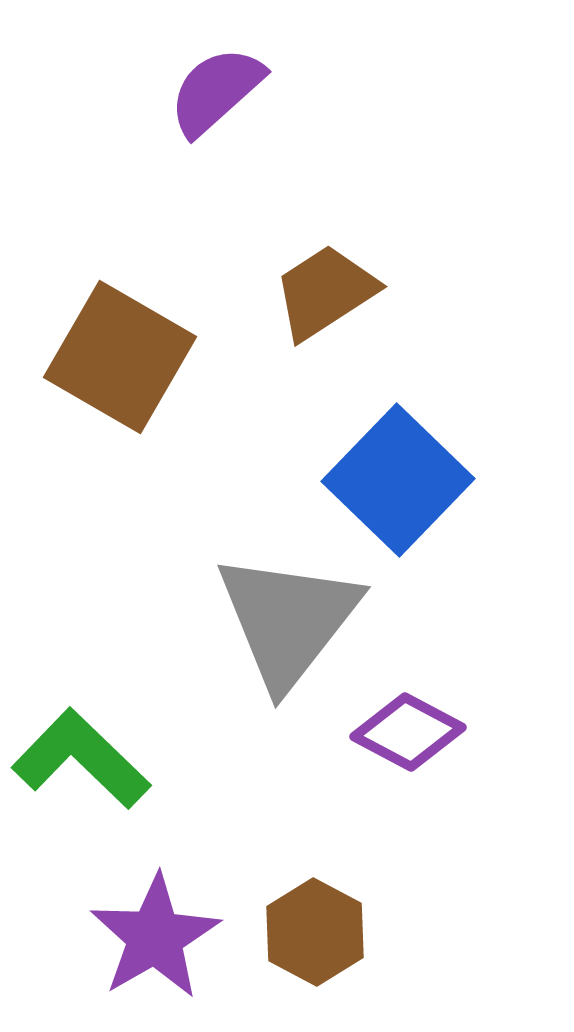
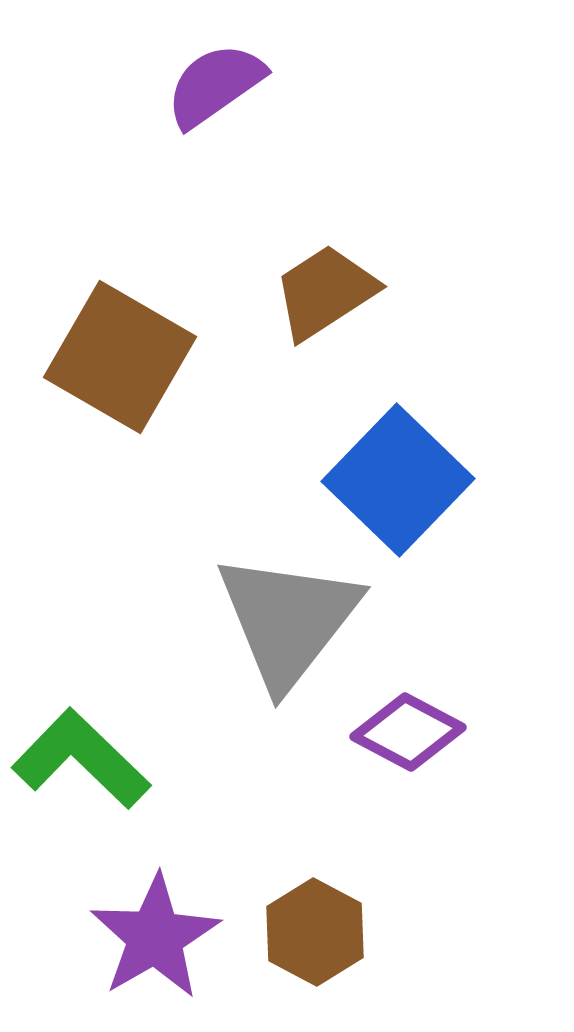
purple semicircle: moved 1 px left, 6 px up; rotated 7 degrees clockwise
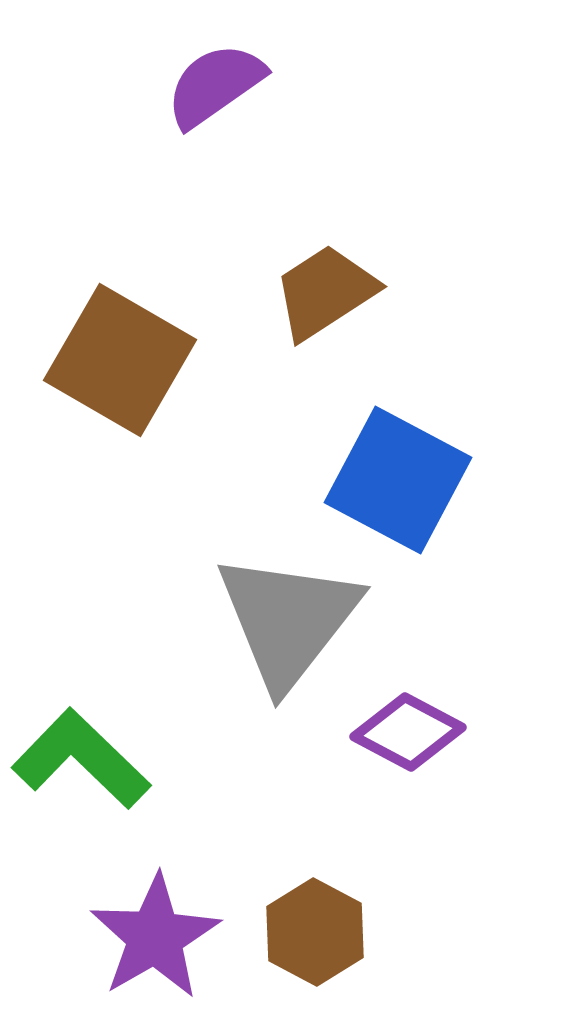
brown square: moved 3 px down
blue square: rotated 16 degrees counterclockwise
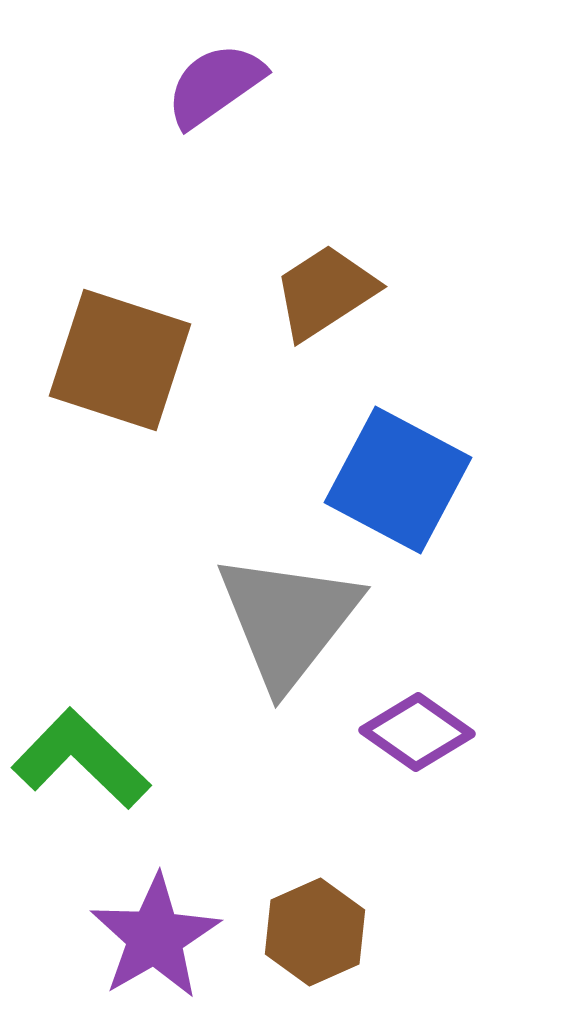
brown square: rotated 12 degrees counterclockwise
purple diamond: moved 9 px right; rotated 7 degrees clockwise
brown hexagon: rotated 8 degrees clockwise
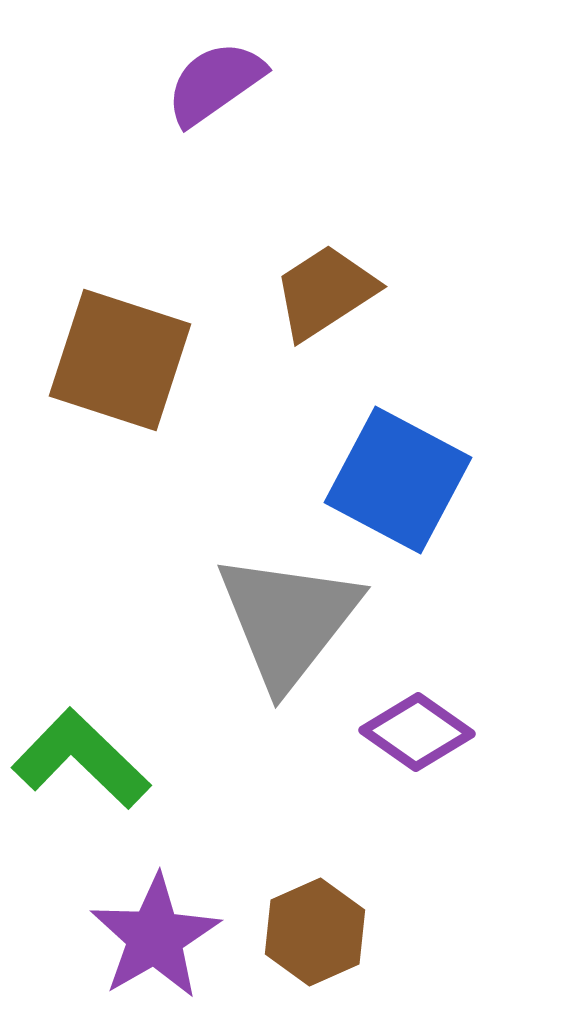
purple semicircle: moved 2 px up
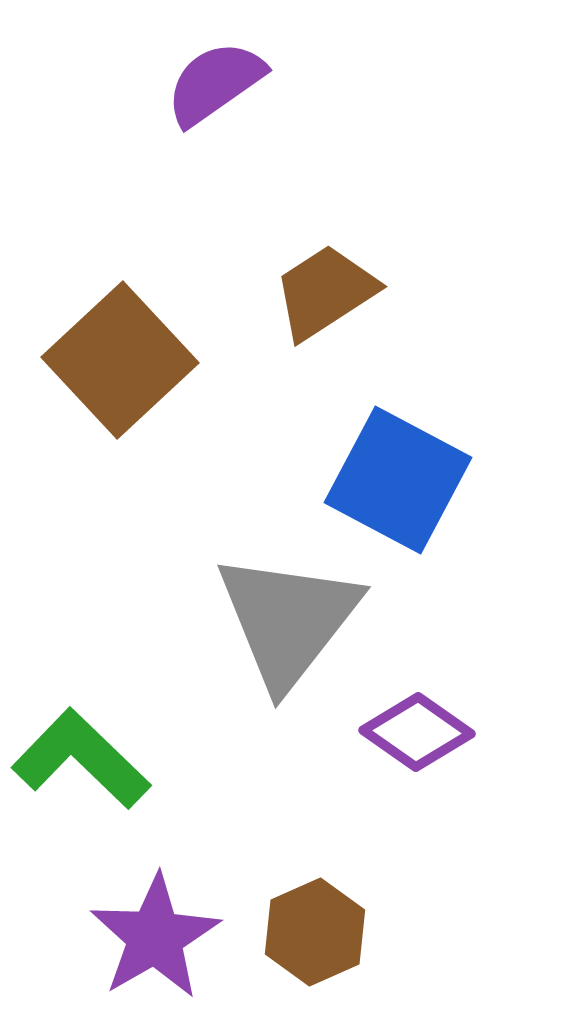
brown square: rotated 29 degrees clockwise
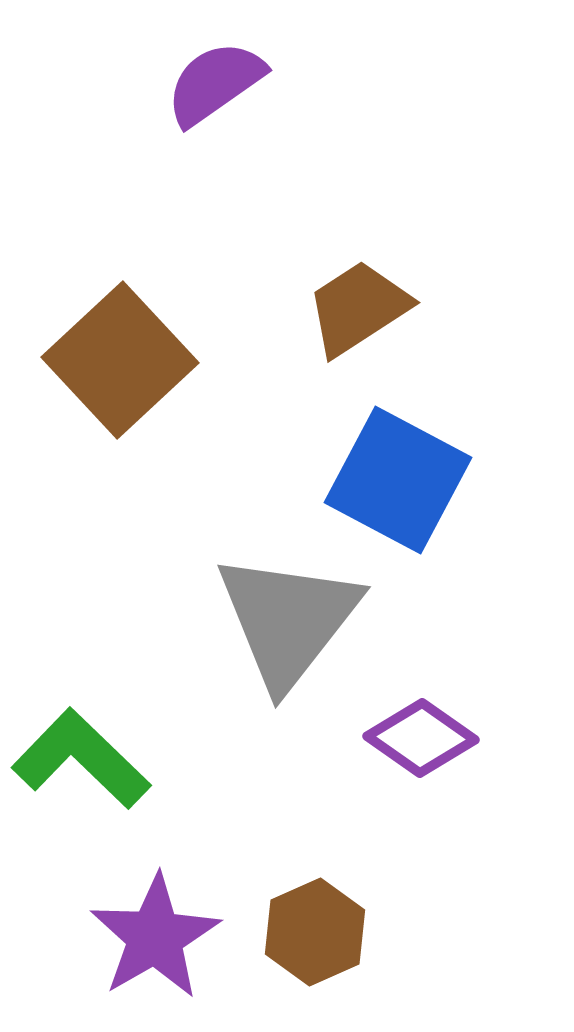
brown trapezoid: moved 33 px right, 16 px down
purple diamond: moved 4 px right, 6 px down
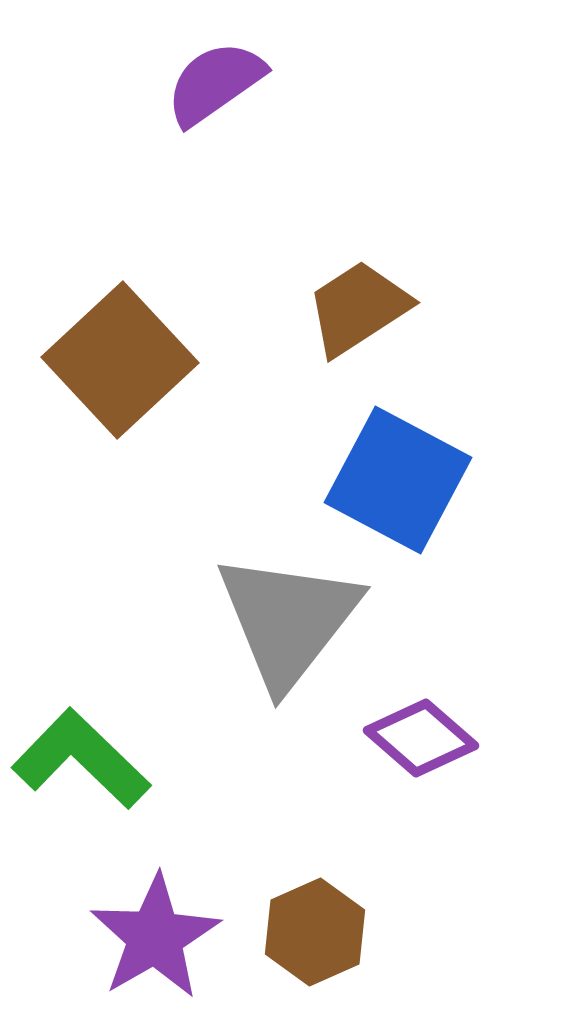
purple diamond: rotated 6 degrees clockwise
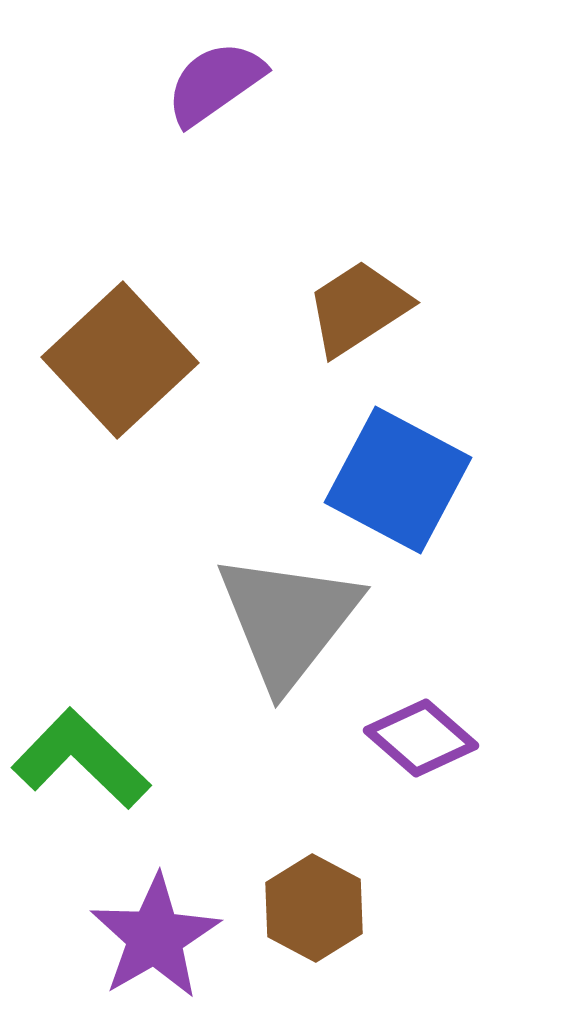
brown hexagon: moved 1 px left, 24 px up; rotated 8 degrees counterclockwise
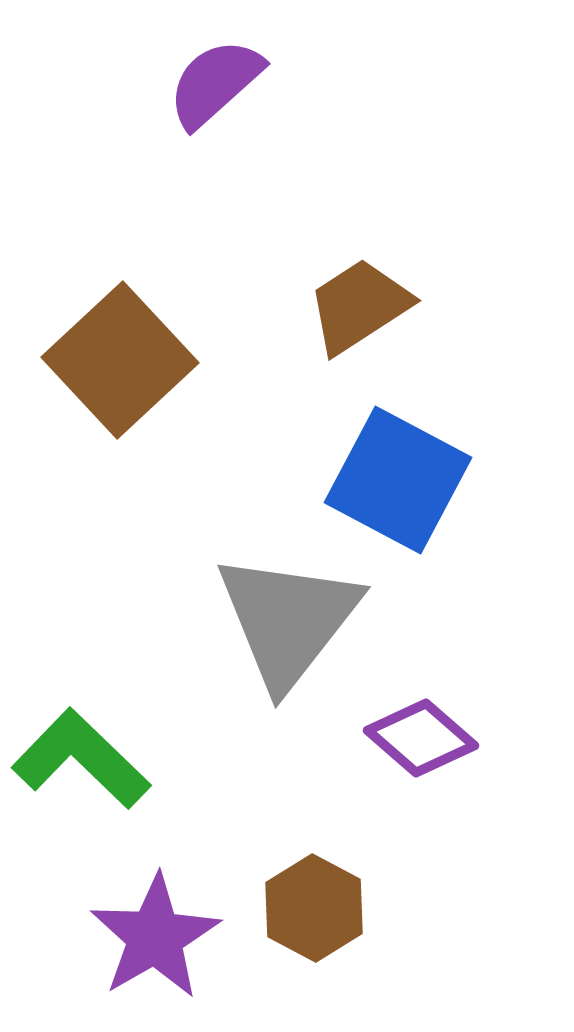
purple semicircle: rotated 7 degrees counterclockwise
brown trapezoid: moved 1 px right, 2 px up
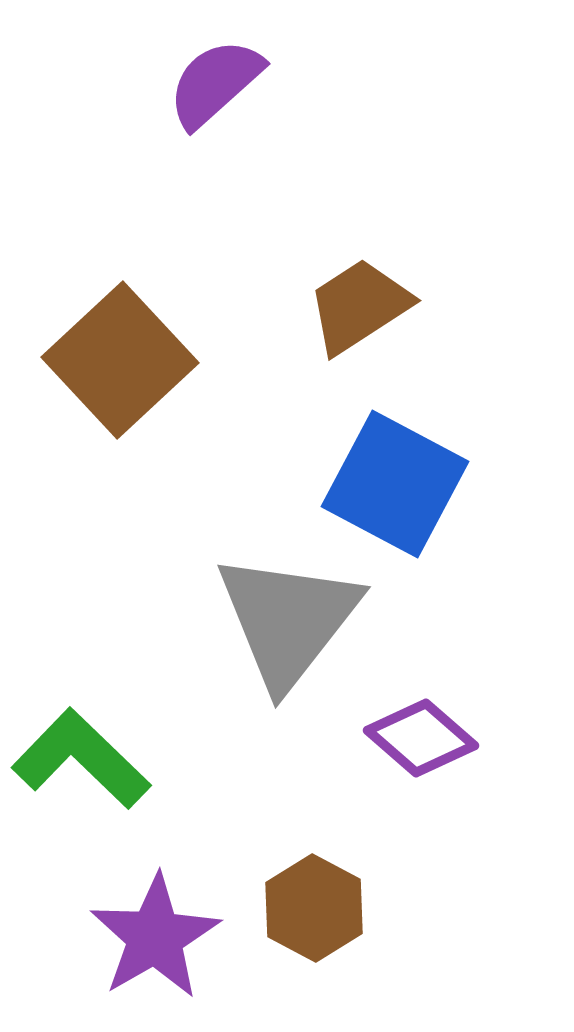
blue square: moved 3 px left, 4 px down
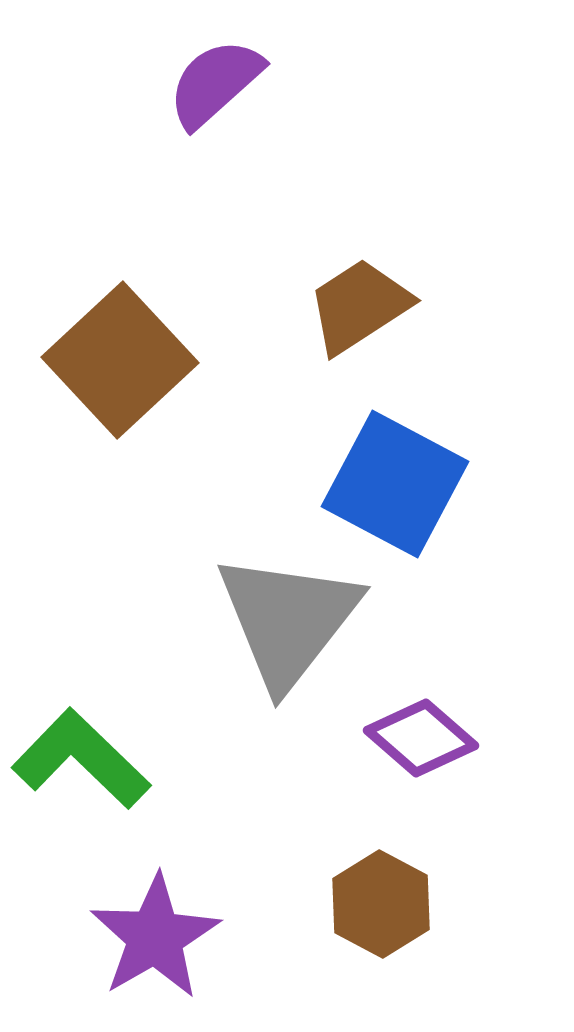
brown hexagon: moved 67 px right, 4 px up
